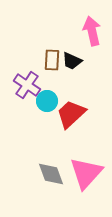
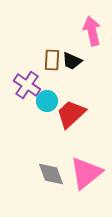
pink triangle: rotated 9 degrees clockwise
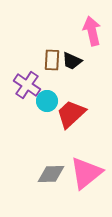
gray diamond: rotated 72 degrees counterclockwise
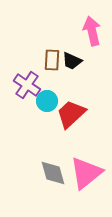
gray diamond: moved 2 px right, 1 px up; rotated 76 degrees clockwise
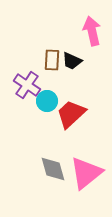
gray diamond: moved 4 px up
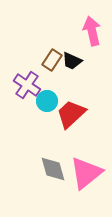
brown rectangle: rotated 30 degrees clockwise
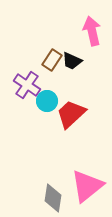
gray diamond: moved 29 px down; rotated 24 degrees clockwise
pink triangle: moved 1 px right, 13 px down
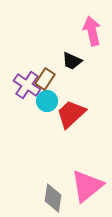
brown rectangle: moved 7 px left, 19 px down
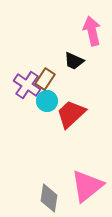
black trapezoid: moved 2 px right
gray diamond: moved 4 px left
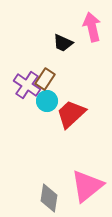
pink arrow: moved 4 px up
black trapezoid: moved 11 px left, 18 px up
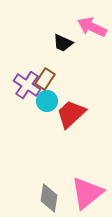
pink arrow: rotated 52 degrees counterclockwise
pink triangle: moved 7 px down
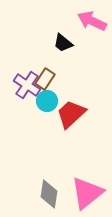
pink arrow: moved 6 px up
black trapezoid: rotated 15 degrees clockwise
gray diamond: moved 4 px up
